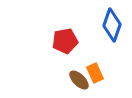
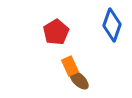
red pentagon: moved 9 px left, 9 px up; rotated 20 degrees counterclockwise
orange rectangle: moved 25 px left, 7 px up
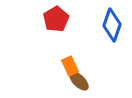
red pentagon: moved 13 px up
brown ellipse: moved 1 px down
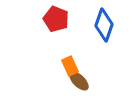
red pentagon: rotated 20 degrees counterclockwise
blue diamond: moved 8 px left
